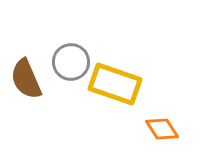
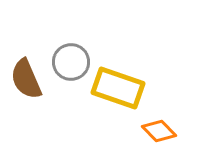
yellow rectangle: moved 3 px right, 4 px down
orange diamond: moved 3 px left, 2 px down; rotated 12 degrees counterclockwise
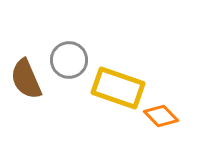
gray circle: moved 2 px left, 2 px up
orange diamond: moved 2 px right, 15 px up
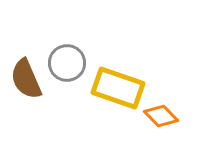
gray circle: moved 2 px left, 3 px down
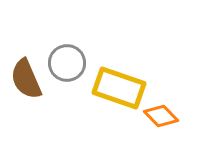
yellow rectangle: moved 1 px right
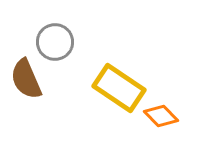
gray circle: moved 12 px left, 21 px up
yellow rectangle: rotated 15 degrees clockwise
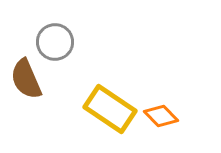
yellow rectangle: moved 9 px left, 21 px down
